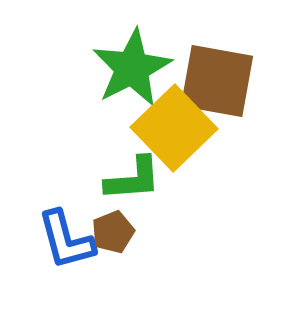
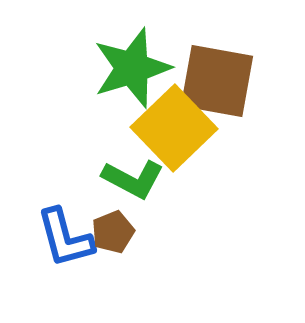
green star: rotated 10 degrees clockwise
green L-shape: rotated 32 degrees clockwise
blue L-shape: moved 1 px left, 2 px up
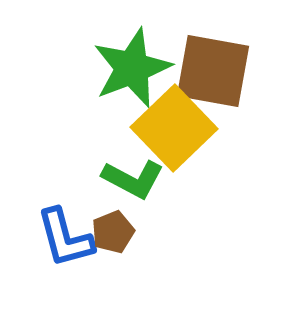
green star: rotated 4 degrees counterclockwise
brown square: moved 4 px left, 10 px up
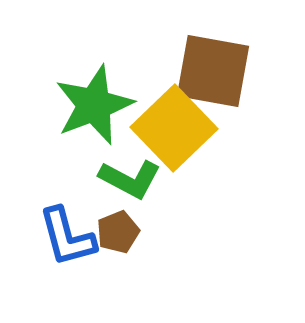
green star: moved 38 px left, 37 px down
green L-shape: moved 3 px left
brown pentagon: moved 5 px right
blue L-shape: moved 2 px right, 1 px up
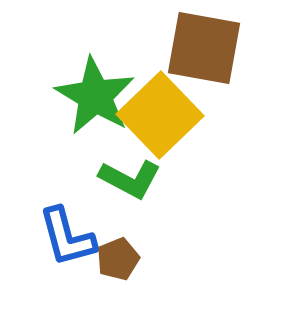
brown square: moved 9 px left, 23 px up
green star: moved 1 px right, 9 px up; rotated 20 degrees counterclockwise
yellow square: moved 14 px left, 13 px up
brown pentagon: moved 27 px down
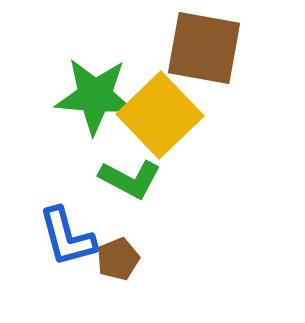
green star: rotated 26 degrees counterclockwise
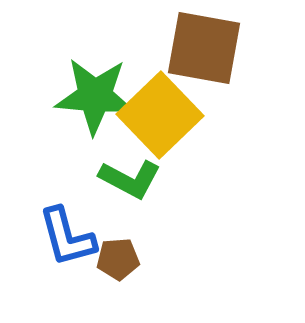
brown pentagon: rotated 18 degrees clockwise
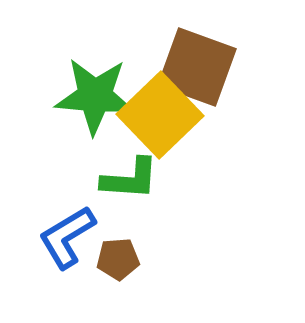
brown square: moved 7 px left, 19 px down; rotated 10 degrees clockwise
green L-shape: rotated 24 degrees counterclockwise
blue L-shape: rotated 74 degrees clockwise
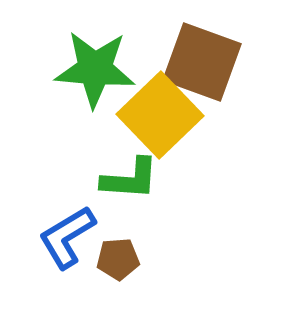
brown square: moved 5 px right, 5 px up
green star: moved 27 px up
